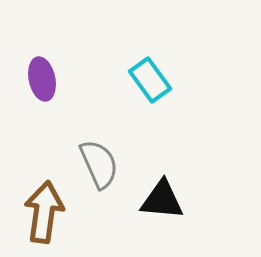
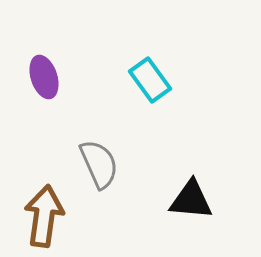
purple ellipse: moved 2 px right, 2 px up; rotated 6 degrees counterclockwise
black triangle: moved 29 px right
brown arrow: moved 4 px down
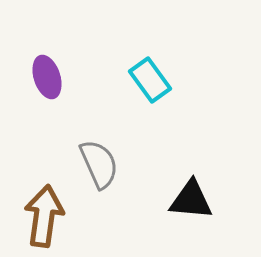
purple ellipse: moved 3 px right
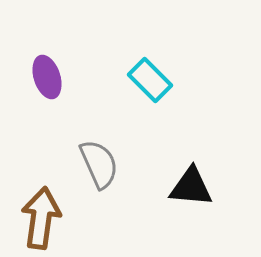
cyan rectangle: rotated 9 degrees counterclockwise
black triangle: moved 13 px up
brown arrow: moved 3 px left, 2 px down
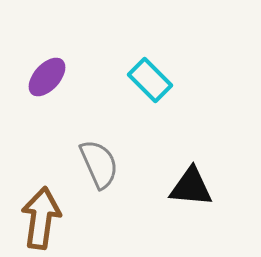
purple ellipse: rotated 60 degrees clockwise
